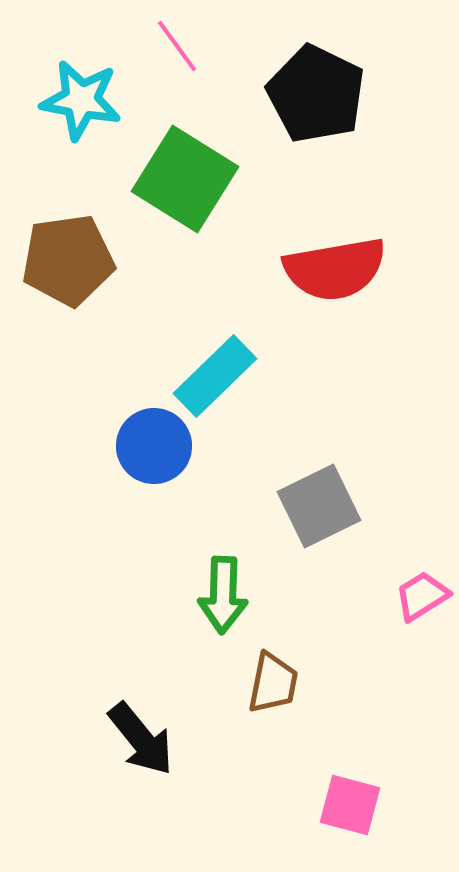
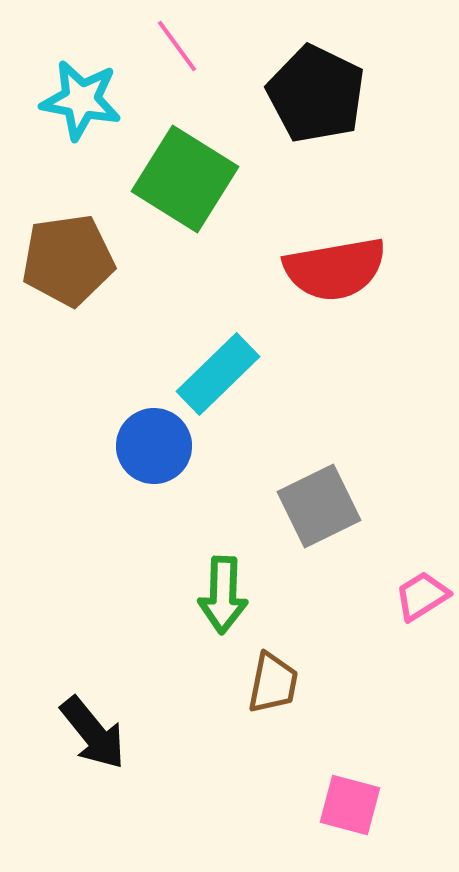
cyan rectangle: moved 3 px right, 2 px up
black arrow: moved 48 px left, 6 px up
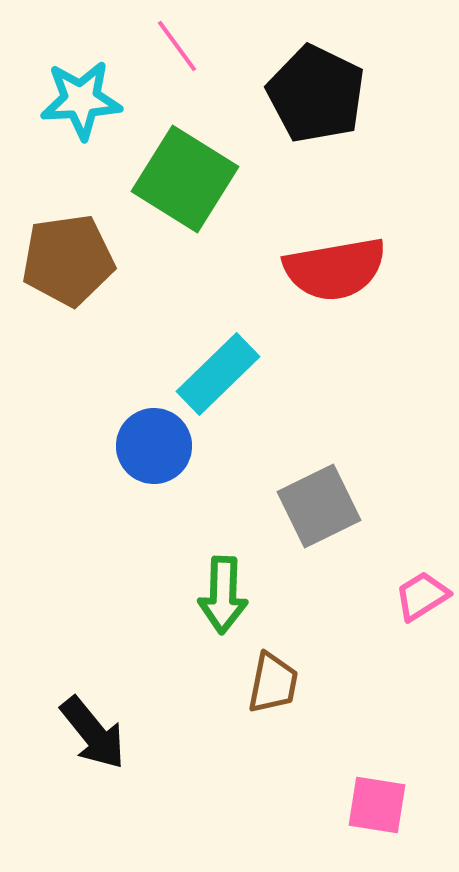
cyan star: rotated 14 degrees counterclockwise
pink square: moved 27 px right; rotated 6 degrees counterclockwise
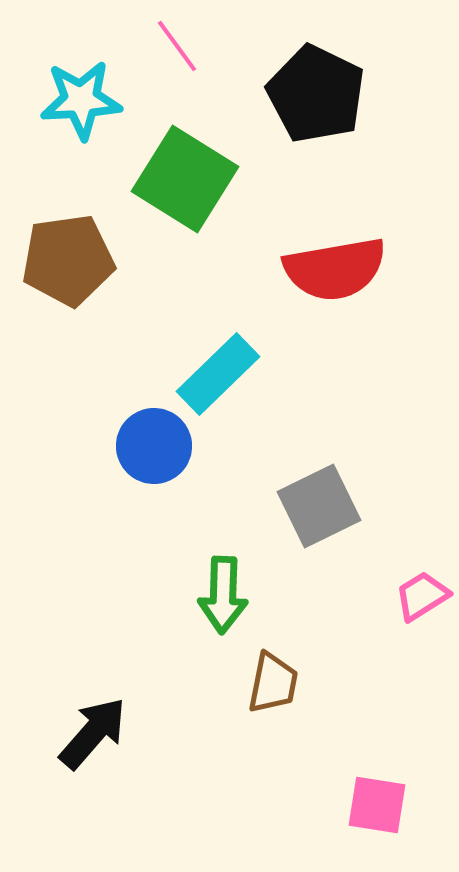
black arrow: rotated 100 degrees counterclockwise
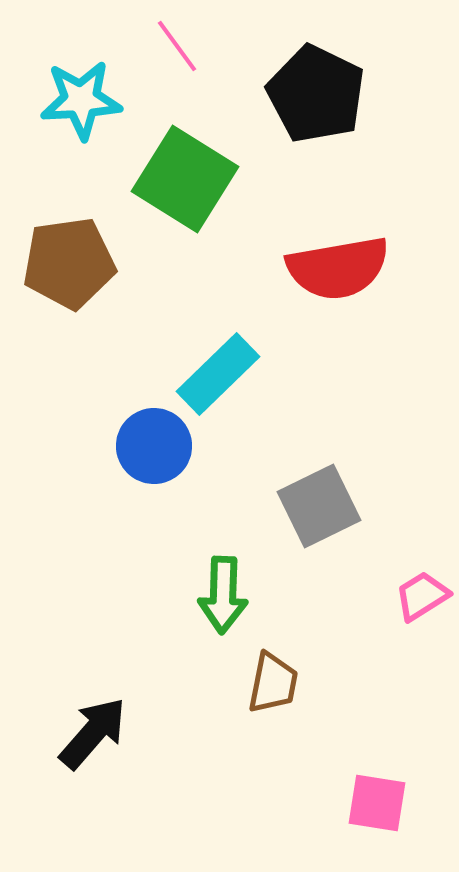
brown pentagon: moved 1 px right, 3 px down
red semicircle: moved 3 px right, 1 px up
pink square: moved 2 px up
